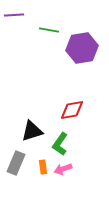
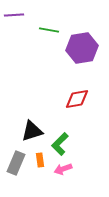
red diamond: moved 5 px right, 11 px up
green L-shape: rotated 10 degrees clockwise
orange rectangle: moved 3 px left, 7 px up
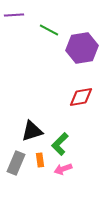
green line: rotated 18 degrees clockwise
red diamond: moved 4 px right, 2 px up
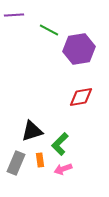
purple hexagon: moved 3 px left, 1 px down
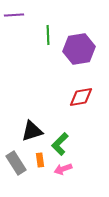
green line: moved 1 px left, 5 px down; rotated 60 degrees clockwise
gray rectangle: rotated 55 degrees counterclockwise
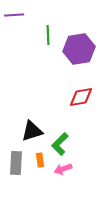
gray rectangle: rotated 35 degrees clockwise
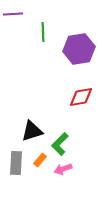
purple line: moved 1 px left, 1 px up
green line: moved 5 px left, 3 px up
orange rectangle: rotated 48 degrees clockwise
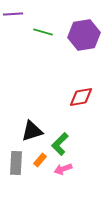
green line: rotated 72 degrees counterclockwise
purple hexagon: moved 5 px right, 14 px up
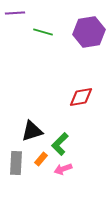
purple line: moved 2 px right, 1 px up
purple hexagon: moved 5 px right, 3 px up
orange rectangle: moved 1 px right, 1 px up
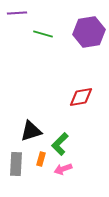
purple line: moved 2 px right
green line: moved 2 px down
black triangle: moved 1 px left
orange rectangle: rotated 24 degrees counterclockwise
gray rectangle: moved 1 px down
